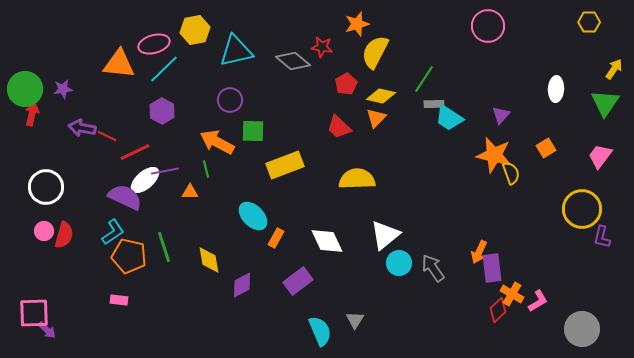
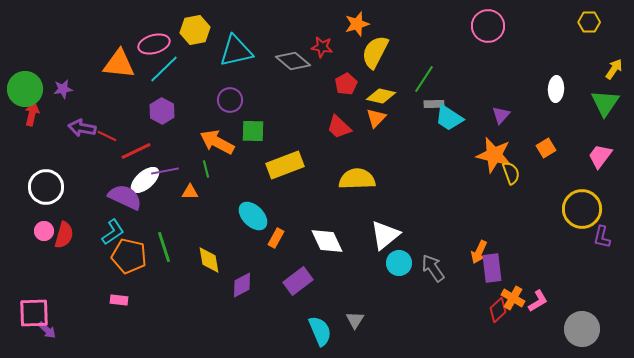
red line at (135, 152): moved 1 px right, 1 px up
orange cross at (512, 294): moved 1 px right, 4 px down
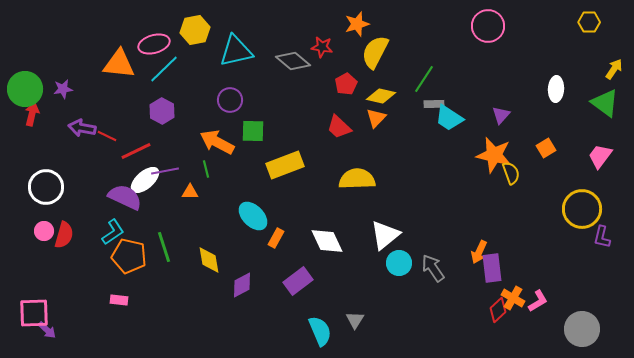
green triangle at (605, 103): rotated 28 degrees counterclockwise
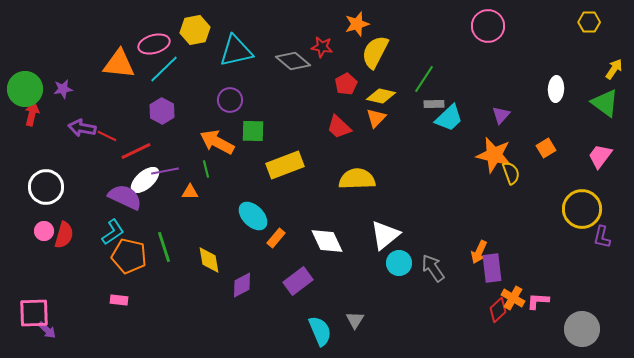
cyan trapezoid at (449, 118): rotated 76 degrees counterclockwise
orange rectangle at (276, 238): rotated 12 degrees clockwise
pink L-shape at (538, 301): rotated 145 degrees counterclockwise
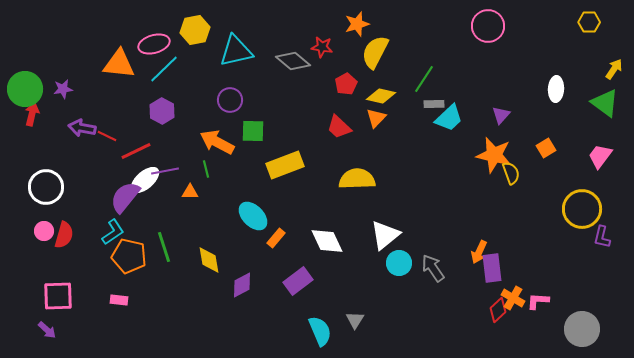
purple semicircle at (125, 197): rotated 76 degrees counterclockwise
pink square at (34, 313): moved 24 px right, 17 px up
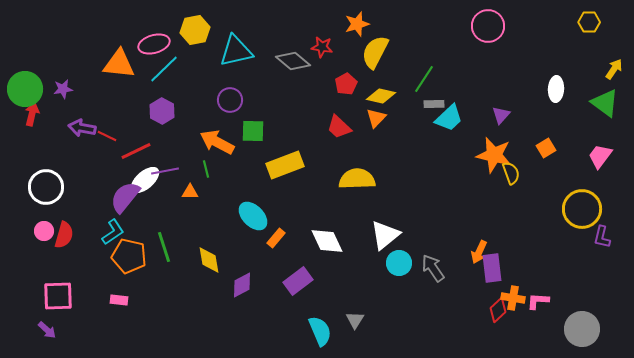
orange cross at (513, 298): rotated 20 degrees counterclockwise
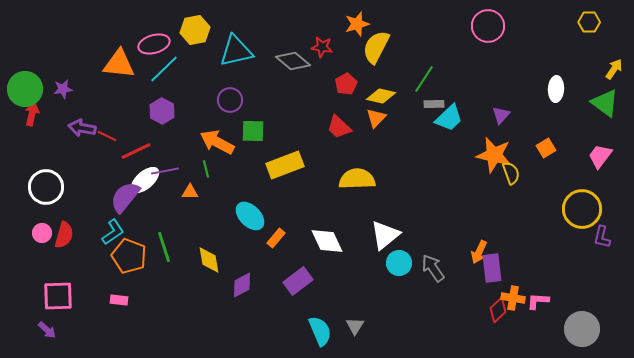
yellow semicircle at (375, 52): moved 1 px right, 5 px up
cyan ellipse at (253, 216): moved 3 px left
pink circle at (44, 231): moved 2 px left, 2 px down
orange pentagon at (129, 256): rotated 8 degrees clockwise
gray triangle at (355, 320): moved 6 px down
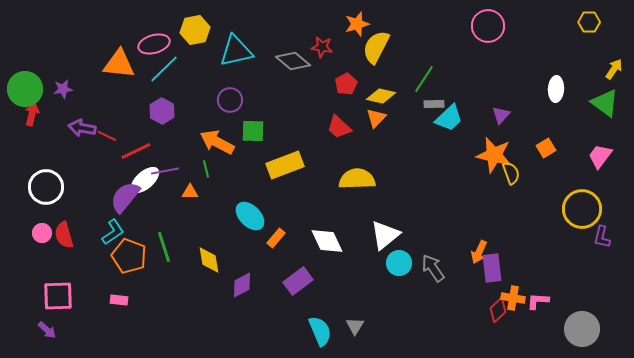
red semicircle at (64, 235): rotated 148 degrees clockwise
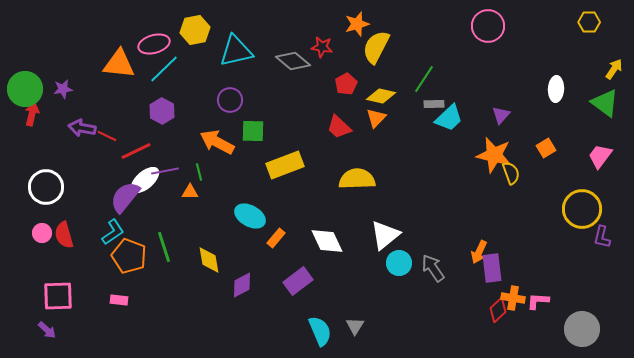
green line at (206, 169): moved 7 px left, 3 px down
cyan ellipse at (250, 216): rotated 16 degrees counterclockwise
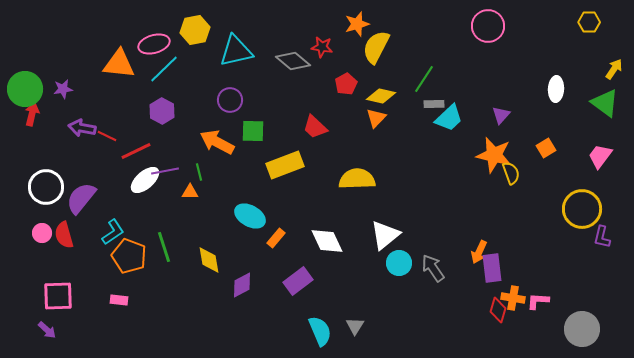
red trapezoid at (339, 127): moved 24 px left
purple semicircle at (125, 197): moved 44 px left, 1 px down
red diamond at (498, 310): rotated 30 degrees counterclockwise
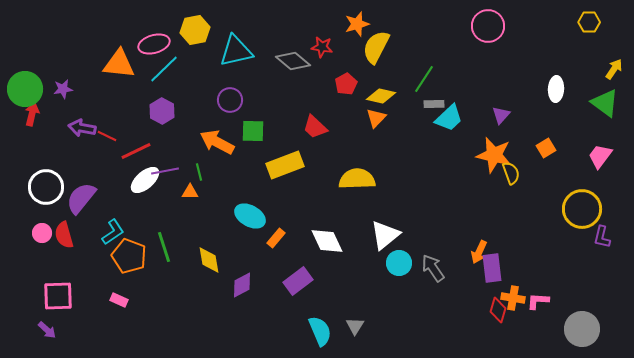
pink rectangle at (119, 300): rotated 18 degrees clockwise
